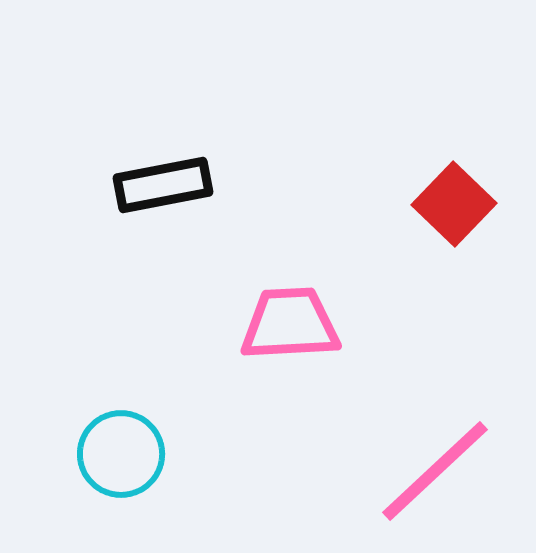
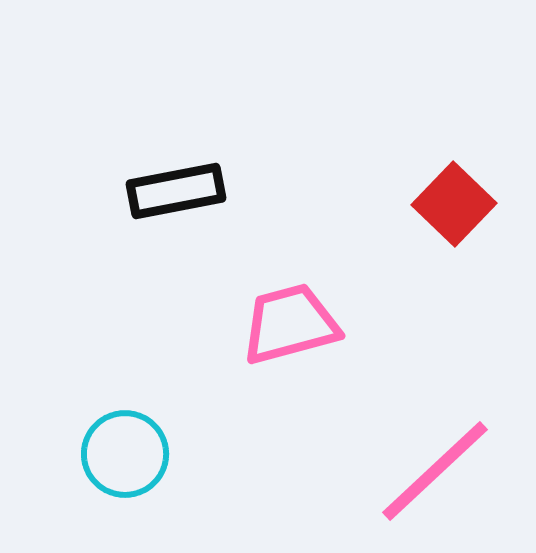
black rectangle: moved 13 px right, 6 px down
pink trapezoid: rotated 12 degrees counterclockwise
cyan circle: moved 4 px right
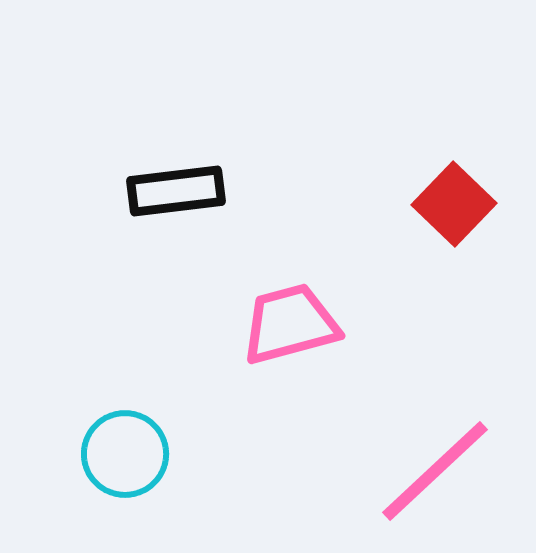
black rectangle: rotated 4 degrees clockwise
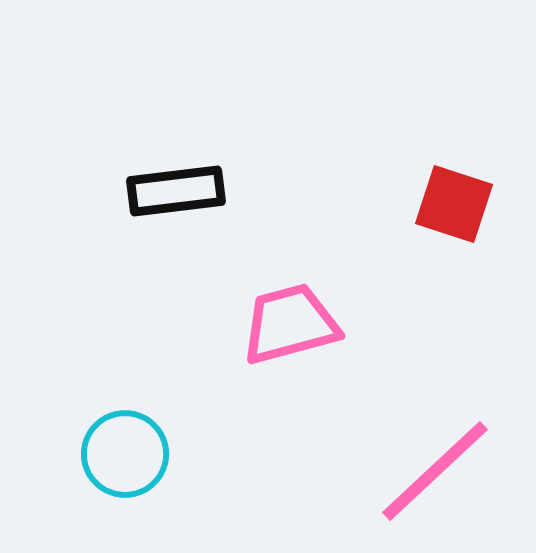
red square: rotated 26 degrees counterclockwise
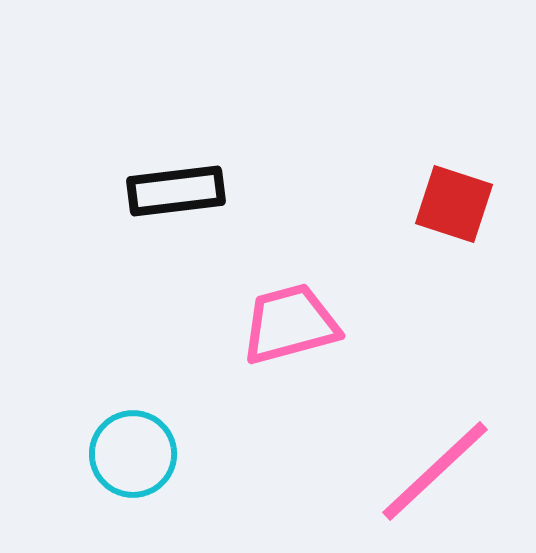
cyan circle: moved 8 px right
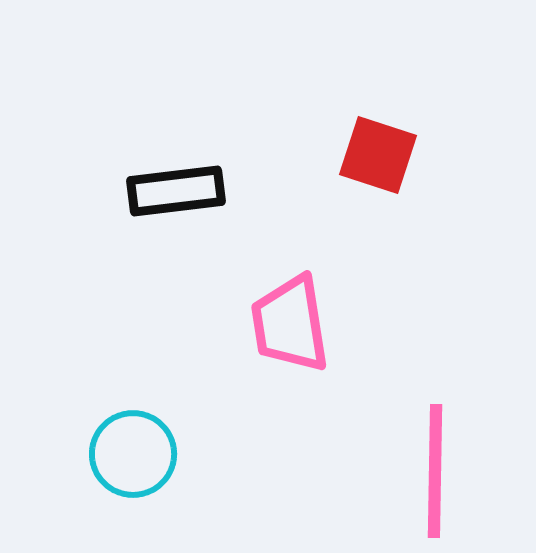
red square: moved 76 px left, 49 px up
pink trapezoid: rotated 84 degrees counterclockwise
pink line: rotated 46 degrees counterclockwise
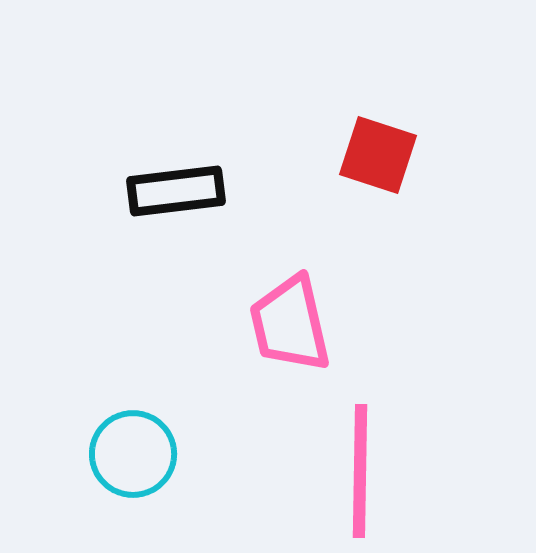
pink trapezoid: rotated 4 degrees counterclockwise
pink line: moved 75 px left
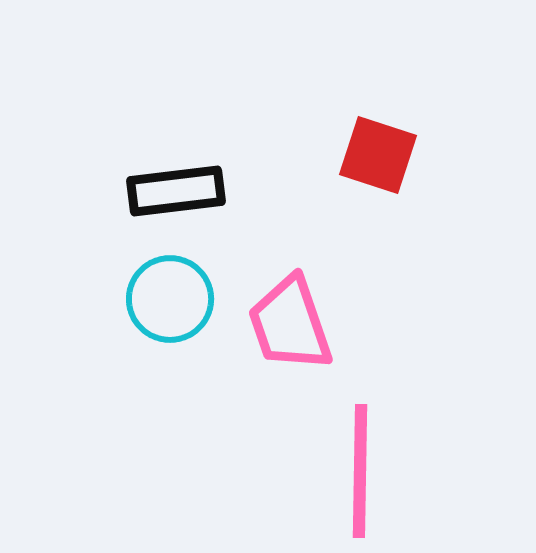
pink trapezoid: rotated 6 degrees counterclockwise
cyan circle: moved 37 px right, 155 px up
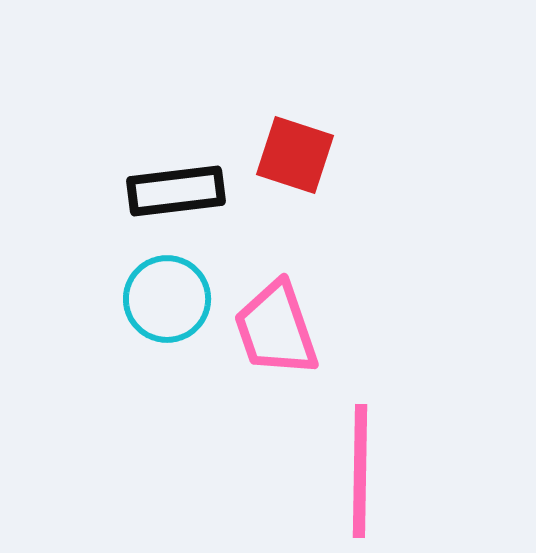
red square: moved 83 px left
cyan circle: moved 3 px left
pink trapezoid: moved 14 px left, 5 px down
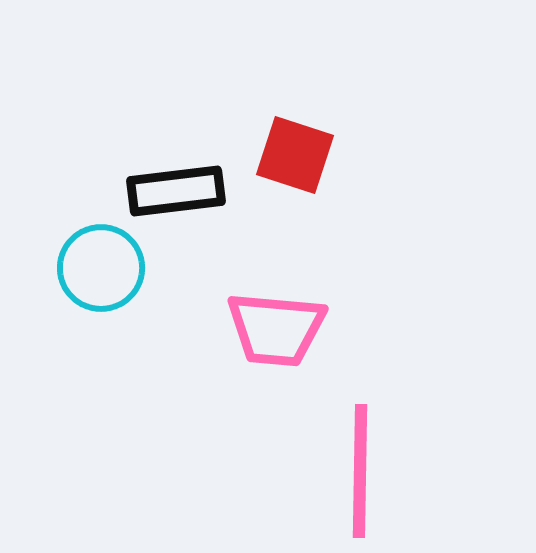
cyan circle: moved 66 px left, 31 px up
pink trapezoid: rotated 66 degrees counterclockwise
